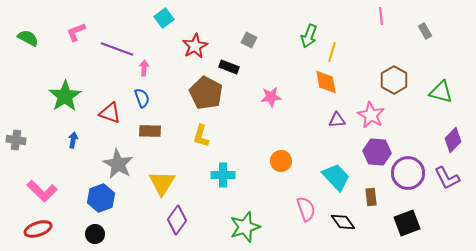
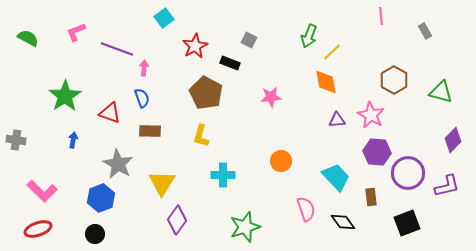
yellow line at (332, 52): rotated 30 degrees clockwise
black rectangle at (229, 67): moved 1 px right, 4 px up
purple L-shape at (447, 178): moved 8 px down; rotated 76 degrees counterclockwise
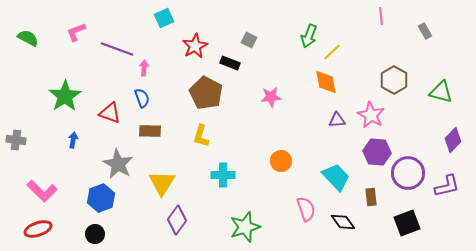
cyan square at (164, 18): rotated 12 degrees clockwise
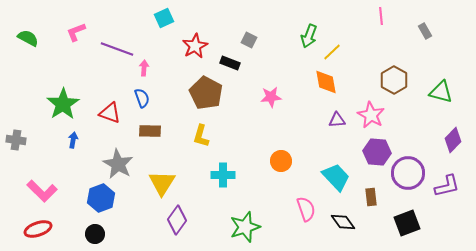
green star at (65, 96): moved 2 px left, 8 px down
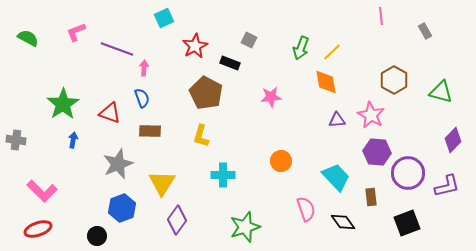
green arrow at (309, 36): moved 8 px left, 12 px down
gray star at (118, 164): rotated 20 degrees clockwise
blue hexagon at (101, 198): moved 21 px right, 10 px down
black circle at (95, 234): moved 2 px right, 2 px down
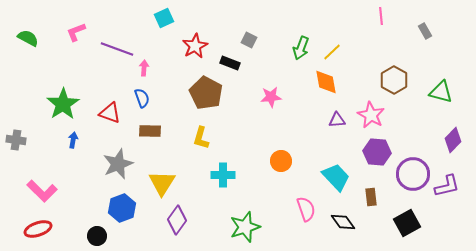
yellow L-shape at (201, 136): moved 2 px down
purple circle at (408, 173): moved 5 px right, 1 px down
black square at (407, 223): rotated 8 degrees counterclockwise
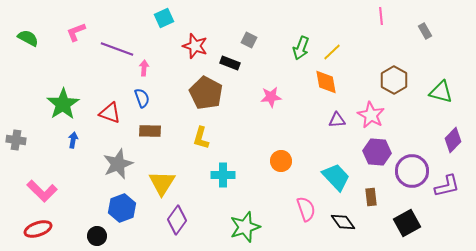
red star at (195, 46): rotated 25 degrees counterclockwise
purple circle at (413, 174): moved 1 px left, 3 px up
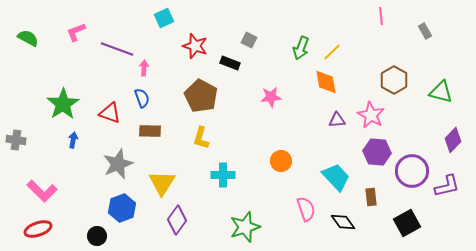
brown pentagon at (206, 93): moved 5 px left, 3 px down
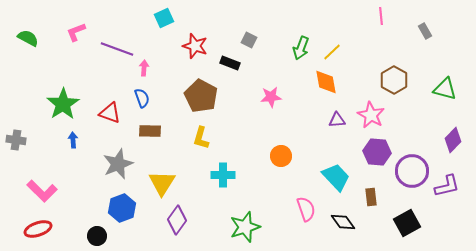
green triangle at (441, 92): moved 4 px right, 3 px up
blue arrow at (73, 140): rotated 14 degrees counterclockwise
orange circle at (281, 161): moved 5 px up
